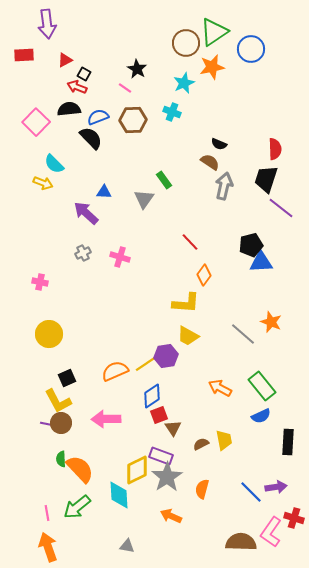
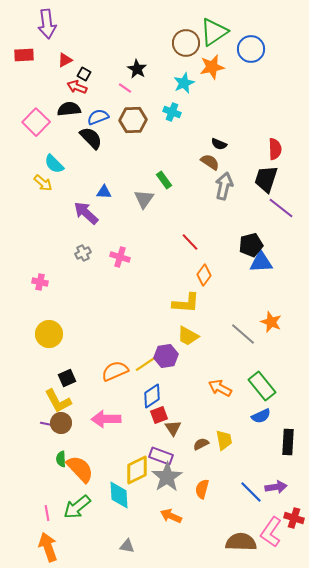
yellow arrow at (43, 183): rotated 18 degrees clockwise
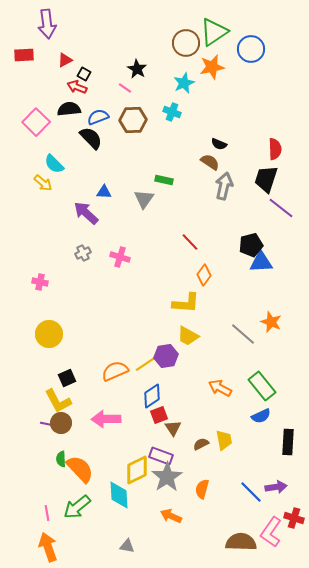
green rectangle at (164, 180): rotated 42 degrees counterclockwise
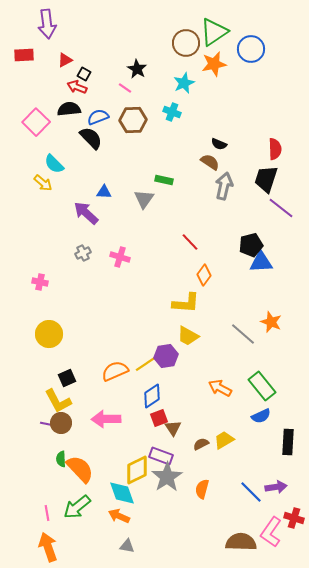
orange star at (212, 67): moved 2 px right, 3 px up
red square at (159, 415): moved 3 px down
yellow trapezoid at (224, 440): rotated 110 degrees counterclockwise
cyan diamond at (119, 495): moved 3 px right, 2 px up; rotated 16 degrees counterclockwise
orange arrow at (171, 516): moved 52 px left
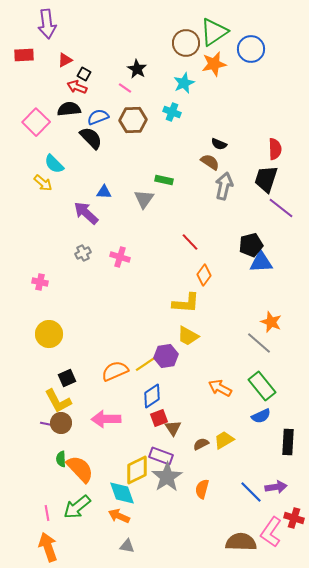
gray line at (243, 334): moved 16 px right, 9 px down
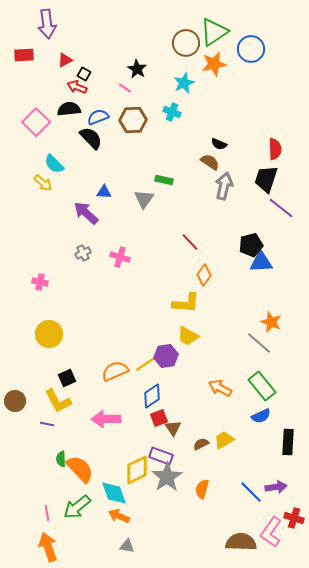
brown circle at (61, 423): moved 46 px left, 22 px up
cyan diamond at (122, 493): moved 8 px left
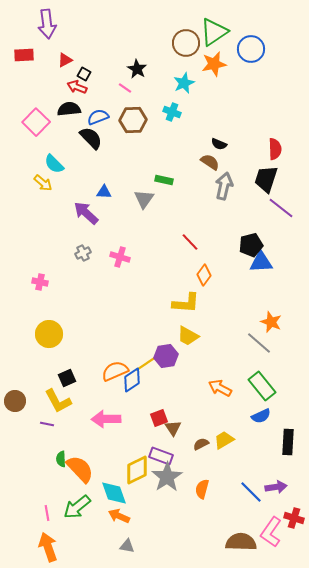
blue diamond at (152, 396): moved 20 px left, 16 px up
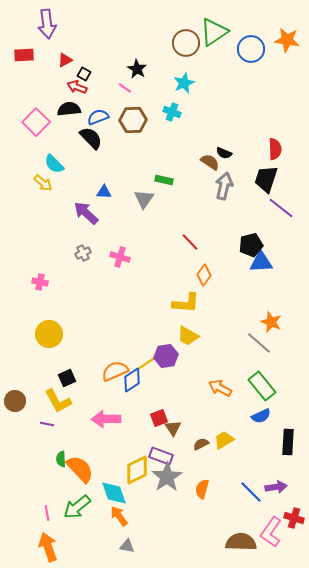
orange star at (214, 64): moved 73 px right, 24 px up; rotated 20 degrees clockwise
black semicircle at (219, 144): moved 5 px right, 9 px down
orange arrow at (119, 516): rotated 30 degrees clockwise
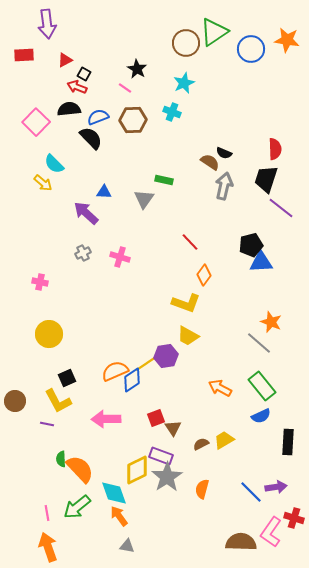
yellow L-shape at (186, 303): rotated 16 degrees clockwise
red square at (159, 418): moved 3 px left
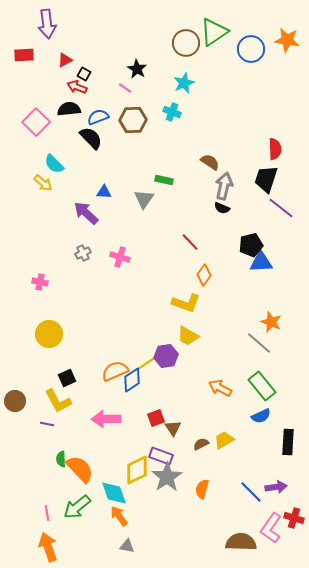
black semicircle at (224, 153): moved 2 px left, 55 px down
pink L-shape at (271, 532): moved 4 px up
